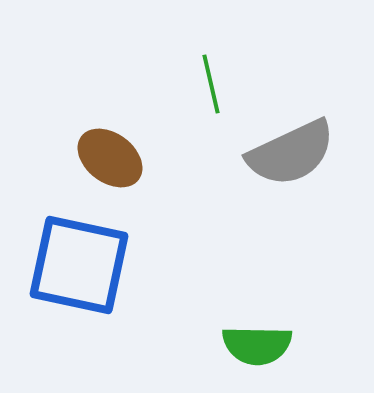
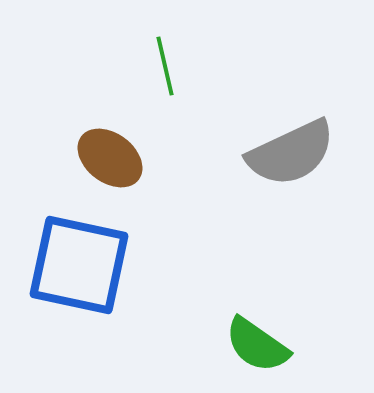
green line: moved 46 px left, 18 px up
green semicircle: rotated 34 degrees clockwise
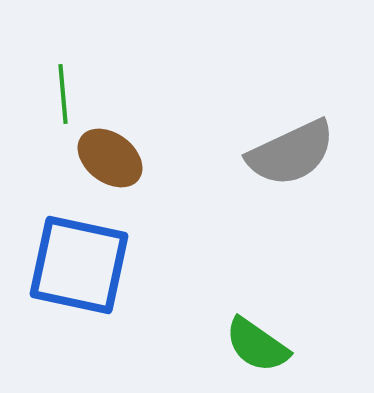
green line: moved 102 px left, 28 px down; rotated 8 degrees clockwise
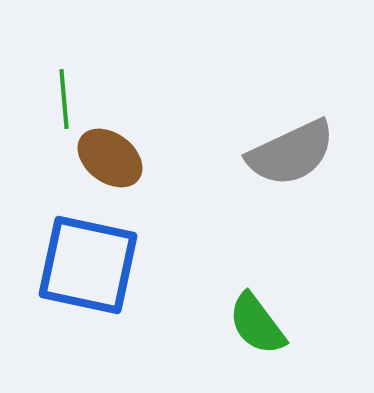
green line: moved 1 px right, 5 px down
blue square: moved 9 px right
green semicircle: moved 21 px up; rotated 18 degrees clockwise
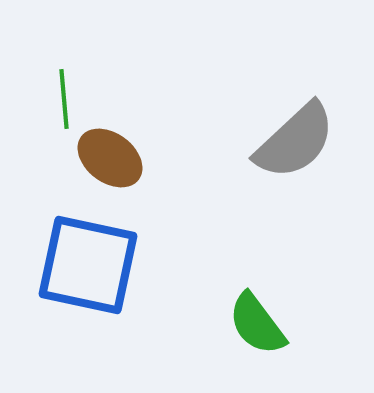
gray semicircle: moved 4 px right, 12 px up; rotated 18 degrees counterclockwise
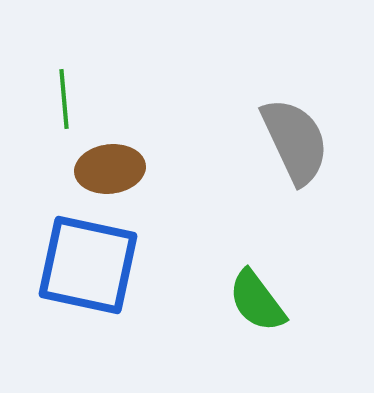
gray semicircle: rotated 72 degrees counterclockwise
brown ellipse: moved 11 px down; rotated 44 degrees counterclockwise
green semicircle: moved 23 px up
